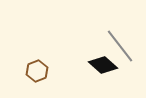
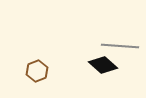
gray line: rotated 48 degrees counterclockwise
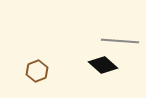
gray line: moved 5 px up
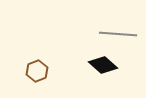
gray line: moved 2 px left, 7 px up
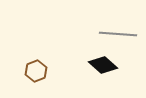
brown hexagon: moved 1 px left
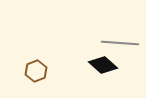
gray line: moved 2 px right, 9 px down
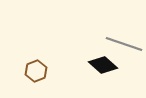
gray line: moved 4 px right, 1 px down; rotated 15 degrees clockwise
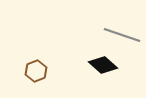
gray line: moved 2 px left, 9 px up
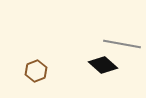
gray line: moved 9 px down; rotated 9 degrees counterclockwise
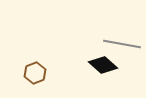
brown hexagon: moved 1 px left, 2 px down
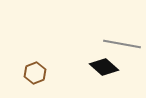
black diamond: moved 1 px right, 2 px down
